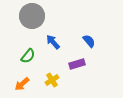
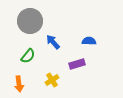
gray circle: moved 2 px left, 5 px down
blue semicircle: rotated 48 degrees counterclockwise
orange arrow: moved 3 px left; rotated 56 degrees counterclockwise
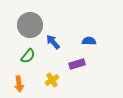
gray circle: moved 4 px down
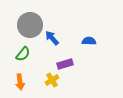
blue arrow: moved 1 px left, 4 px up
green semicircle: moved 5 px left, 2 px up
purple rectangle: moved 12 px left
orange arrow: moved 1 px right, 2 px up
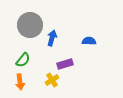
blue arrow: rotated 56 degrees clockwise
green semicircle: moved 6 px down
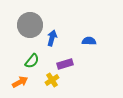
green semicircle: moved 9 px right, 1 px down
orange arrow: rotated 112 degrees counterclockwise
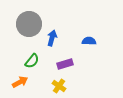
gray circle: moved 1 px left, 1 px up
yellow cross: moved 7 px right, 6 px down; rotated 24 degrees counterclockwise
